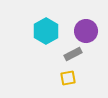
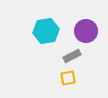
cyan hexagon: rotated 20 degrees clockwise
gray rectangle: moved 1 px left, 2 px down
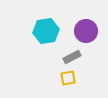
gray rectangle: moved 1 px down
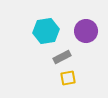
gray rectangle: moved 10 px left
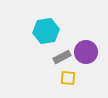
purple circle: moved 21 px down
yellow square: rotated 14 degrees clockwise
